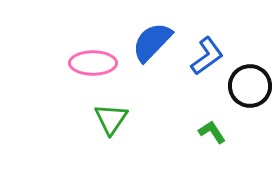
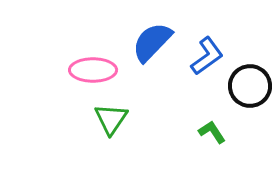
pink ellipse: moved 7 px down
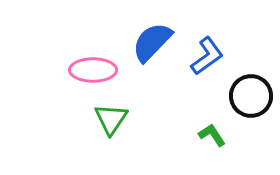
black circle: moved 1 px right, 10 px down
green L-shape: moved 3 px down
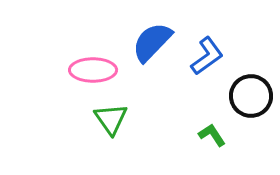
green triangle: rotated 9 degrees counterclockwise
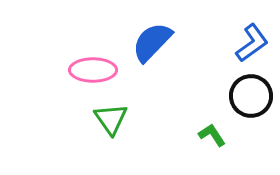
blue L-shape: moved 45 px right, 13 px up
